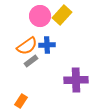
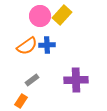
gray rectangle: moved 1 px right, 19 px down
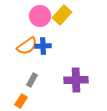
blue cross: moved 4 px left, 1 px down
gray rectangle: rotated 24 degrees counterclockwise
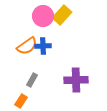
pink circle: moved 3 px right
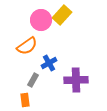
pink circle: moved 2 px left, 4 px down
blue cross: moved 6 px right, 17 px down; rotated 28 degrees counterclockwise
gray rectangle: moved 1 px right
orange rectangle: moved 4 px right, 1 px up; rotated 40 degrees counterclockwise
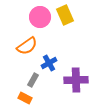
yellow rectangle: moved 3 px right; rotated 66 degrees counterclockwise
pink circle: moved 1 px left, 3 px up
orange rectangle: moved 2 px up; rotated 56 degrees counterclockwise
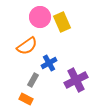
yellow rectangle: moved 3 px left, 7 px down
purple cross: rotated 25 degrees counterclockwise
orange rectangle: moved 1 px right, 1 px down
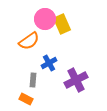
pink circle: moved 5 px right, 2 px down
yellow rectangle: moved 2 px down
orange semicircle: moved 2 px right, 5 px up
gray rectangle: rotated 24 degrees counterclockwise
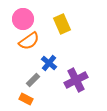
pink circle: moved 22 px left
blue cross: rotated 21 degrees counterclockwise
gray rectangle: rotated 40 degrees clockwise
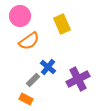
pink circle: moved 3 px left, 3 px up
blue cross: moved 1 px left, 4 px down
purple cross: moved 2 px right, 1 px up
